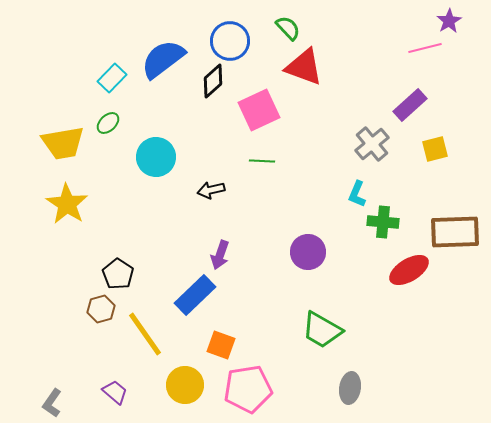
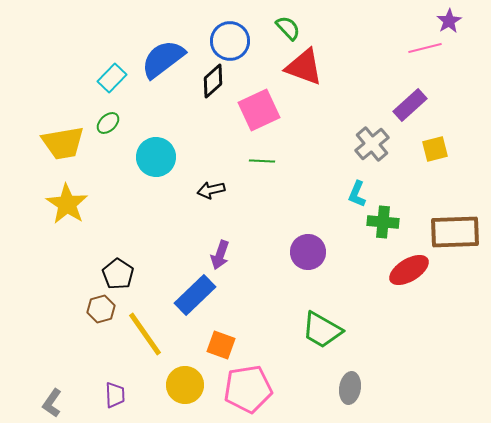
purple trapezoid: moved 3 px down; rotated 48 degrees clockwise
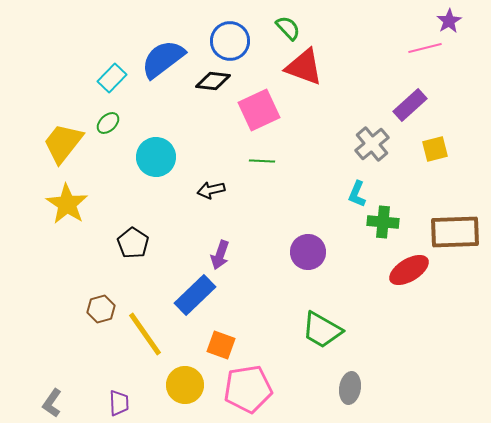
black diamond: rotated 48 degrees clockwise
yellow trapezoid: rotated 138 degrees clockwise
black pentagon: moved 15 px right, 31 px up
purple trapezoid: moved 4 px right, 8 px down
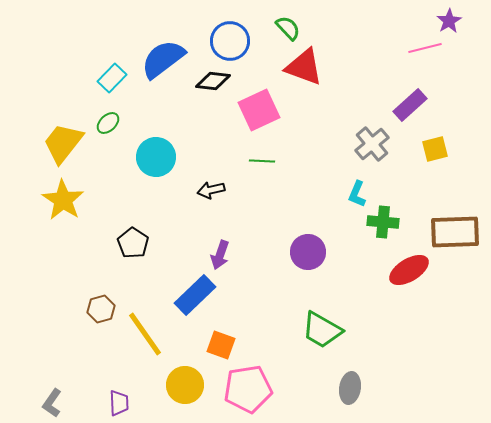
yellow star: moved 4 px left, 4 px up
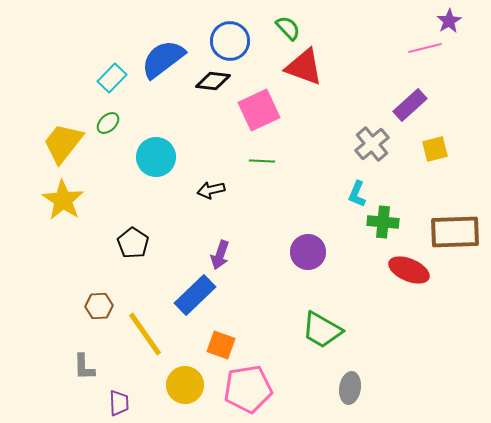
red ellipse: rotated 54 degrees clockwise
brown hexagon: moved 2 px left, 3 px up; rotated 12 degrees clockwise
gray L-shape: moved 32 px right, 36 px up; rotated 36 degrees counterclockwise
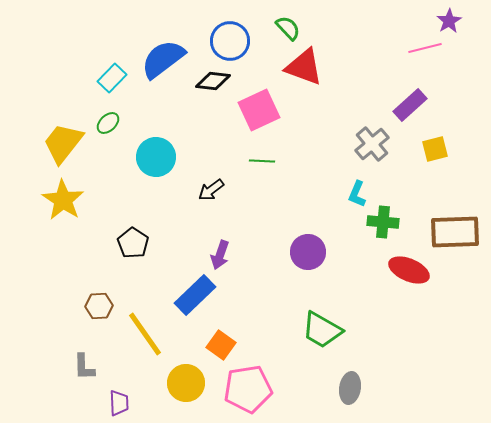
black arrow: rotated 24 degrees counterclockwise
orange square: rotated 16 degrees clockwise
yellow circle: moved 1 px right, 2 px up
